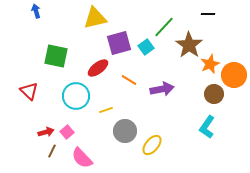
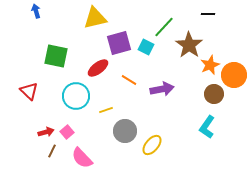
cyan square: rotated 28 degrees counterclockwise
orange star: moved 1 px down
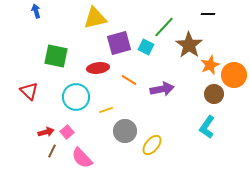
red ellipse: rotated 30 degrees clockwise
cyan circle: moved 1 px down
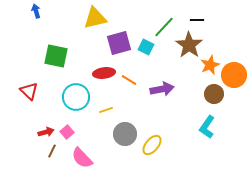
black line: moved 11 px left, 6 px down
red ellipse: moved 6 px right, 5 px down
gray circle: moved 3 px down
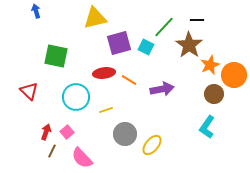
red arrow: rotated 56 degrees counterclockwise
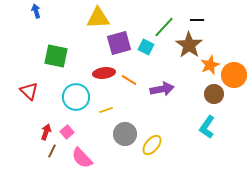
yellow triangle: moved 3 px right; rotated 10 degrees clockwise
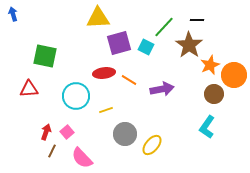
blue arrow: moved 23 px left, 3 px down
green square: moved 11 px left
red triangle: moved 2 px up; rotated 48 degrees counterclockwise
cyan circle: moved 1 px up
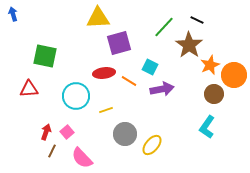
black line: rotated 24 degrees clockwise
cyan square: moved 4 px right, 20 px down
orange line: moved 1 px down
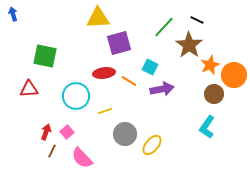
yellow line: moved 1 px left, 1 px down
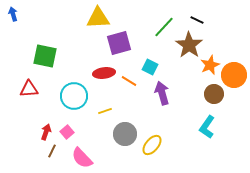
purple arrow: moved 4 px down; rotated 95 degrees counterclockwise
cyan circle: moved 2 px left
